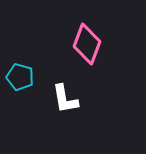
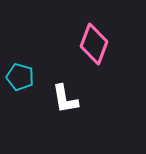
pink diamond: moved 7 px right
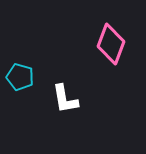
pink diamond: moved 17 px right
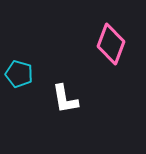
cyan pentagon: moved 1 px left, 3 px up
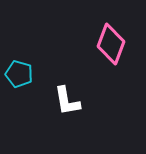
white L-shape: moved 2 px right, 2 px down
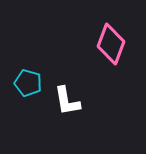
cyan pentagon: moved 9 px right, 9 px down
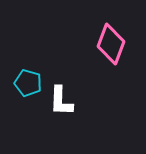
white L-shape: moved 6 px left; rotated 12 degrees clockwise
